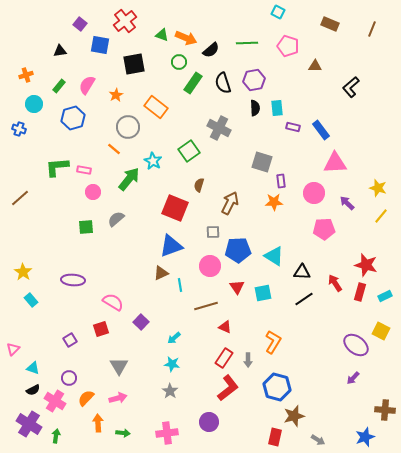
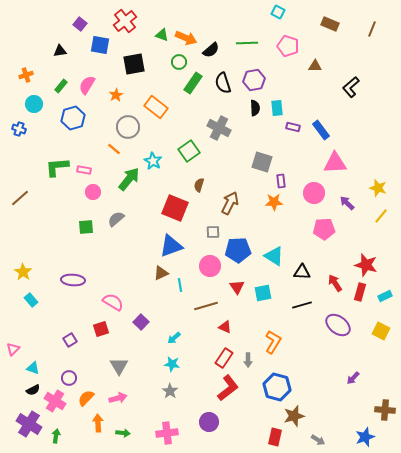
green rectangle at (59, 86): moved 2 px right
black line at (304, 299): moved 2 px left, 6 px down; rotated 18 degrees clockwise
purple ellipse at (356, 345): moved 18 px left, 20 px up
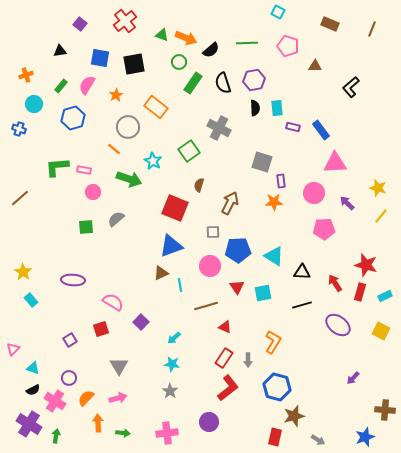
blue square at (100, 45): moved 13 px down
green arrow at (129, 179): rotated 70 degrees clockwise
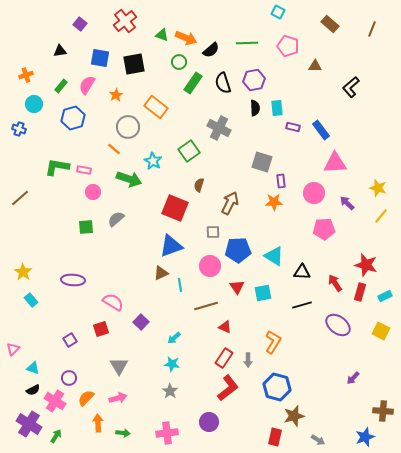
brown rectangle at (330, 24): rotated 18 degrees clockwise
green L-shape at (57, 167): rotated 15 degrees clockwise
brown cross at (385, 410): moved 2 px left, 1 px down
green arrow at (56, 436): rotated 24 degrees clockwise
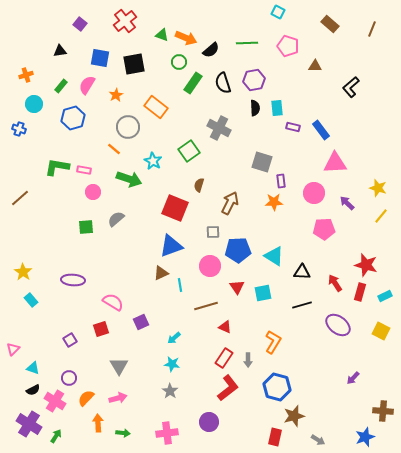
purple square at (141, 322): rotated 21 degrees clockwise
